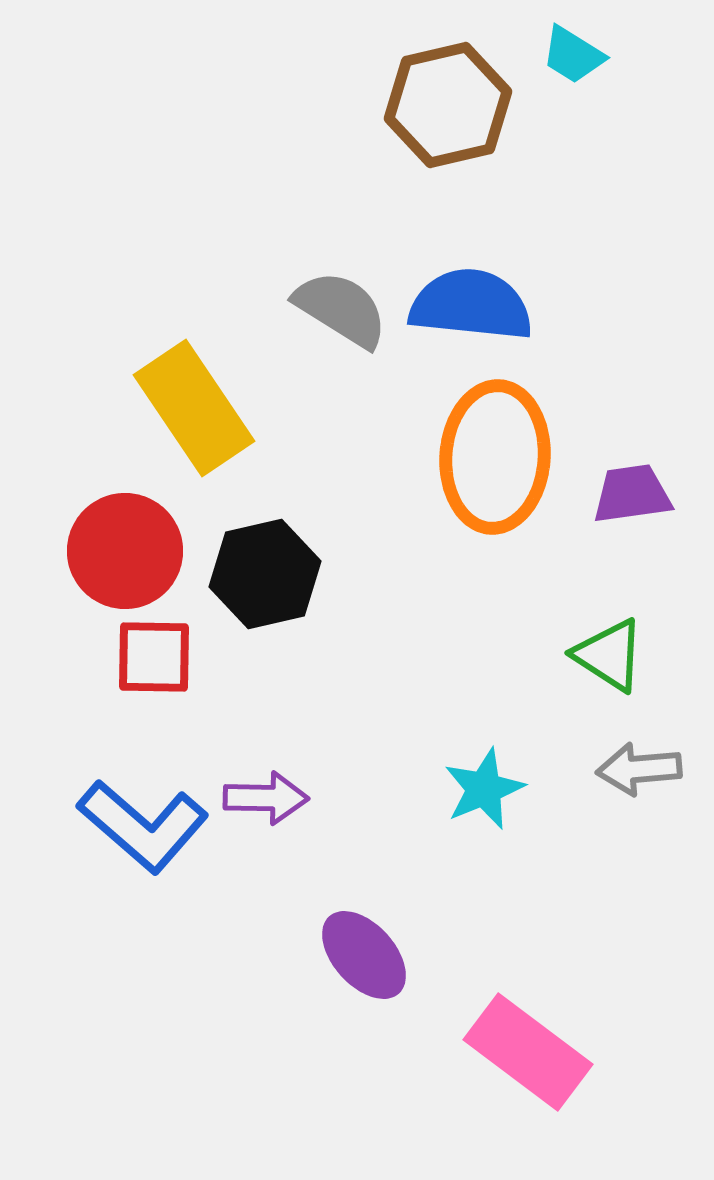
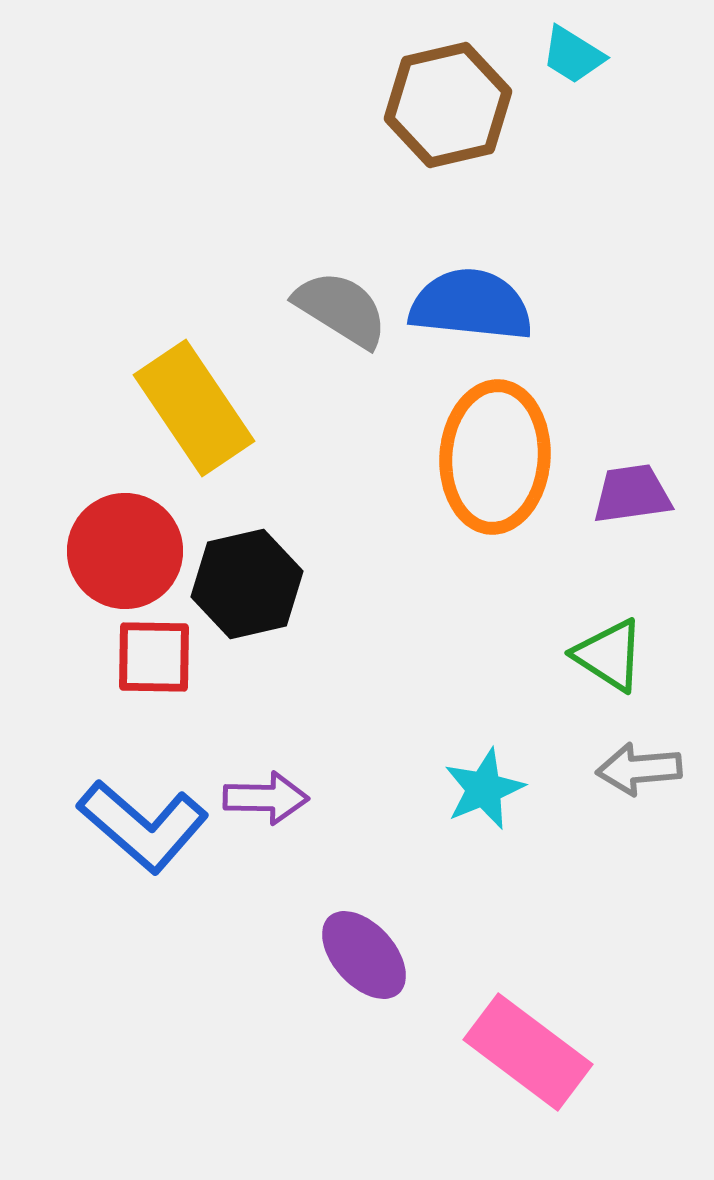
black hexagon: moved 18 px left, 10 px down
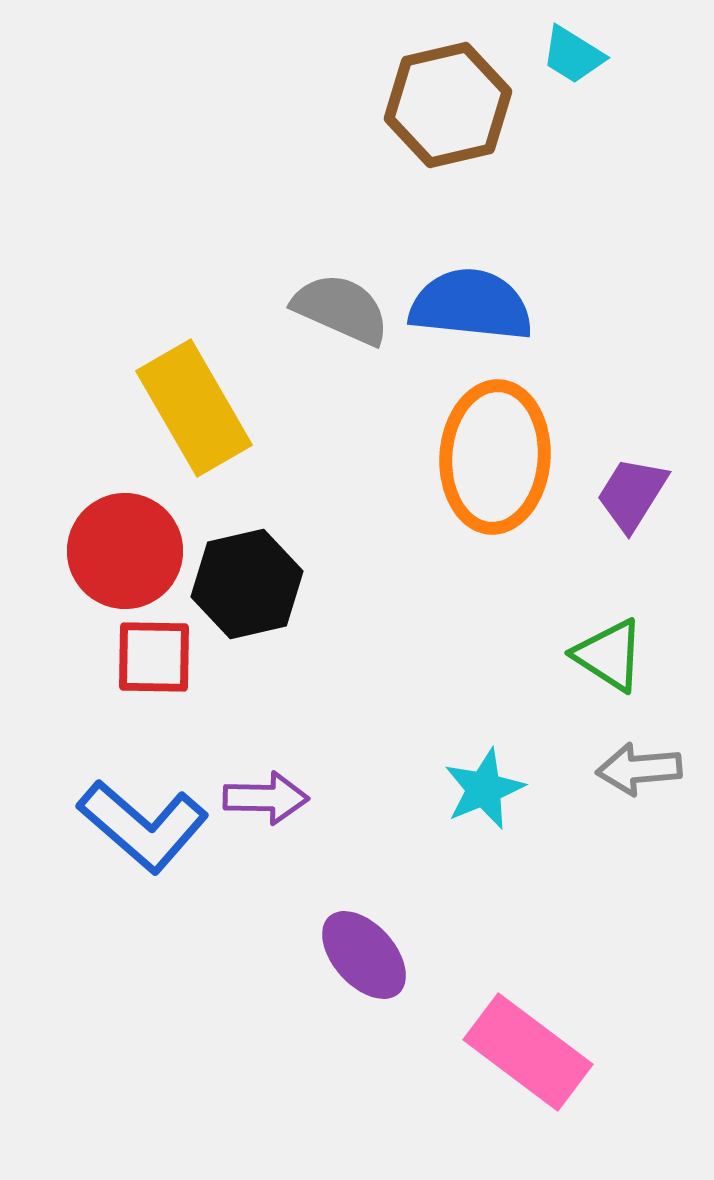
gray semicircle: rotated 8 degrees counterclockwise
yellow rectangle: rotated 4 degrees clockwise
purple trapezoid: rotated 50 degrees counterclockwise
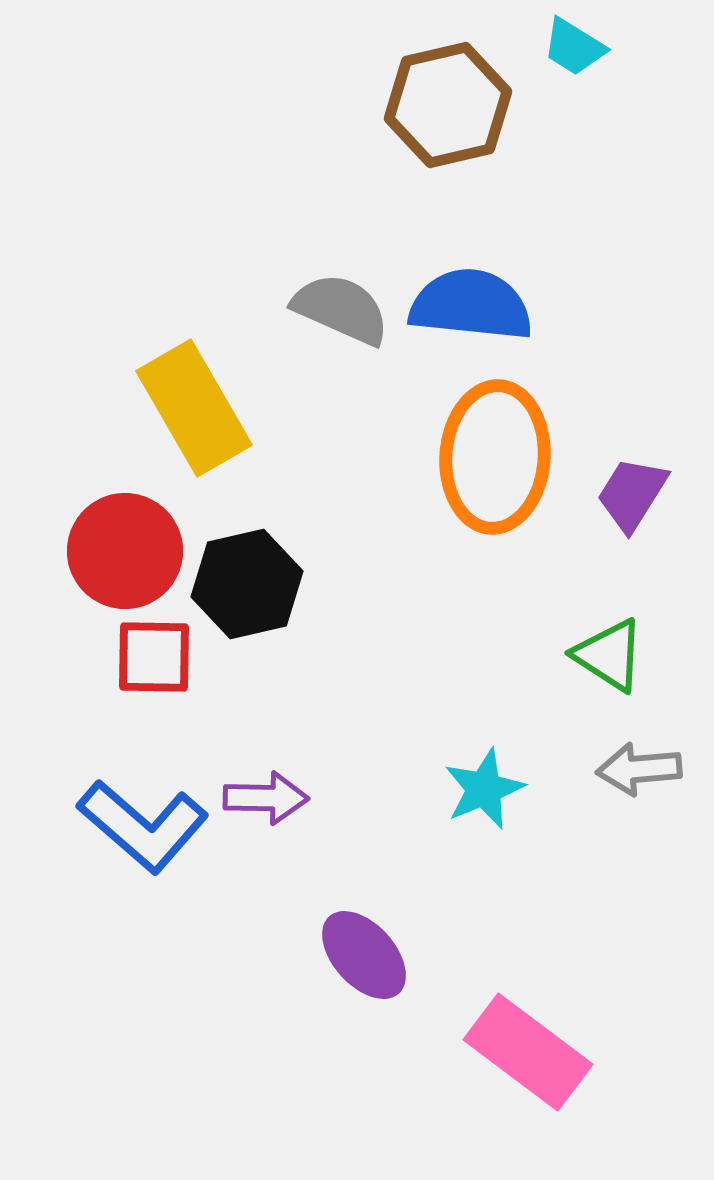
cyan trapezoid: moved 1 px right, 8 px up
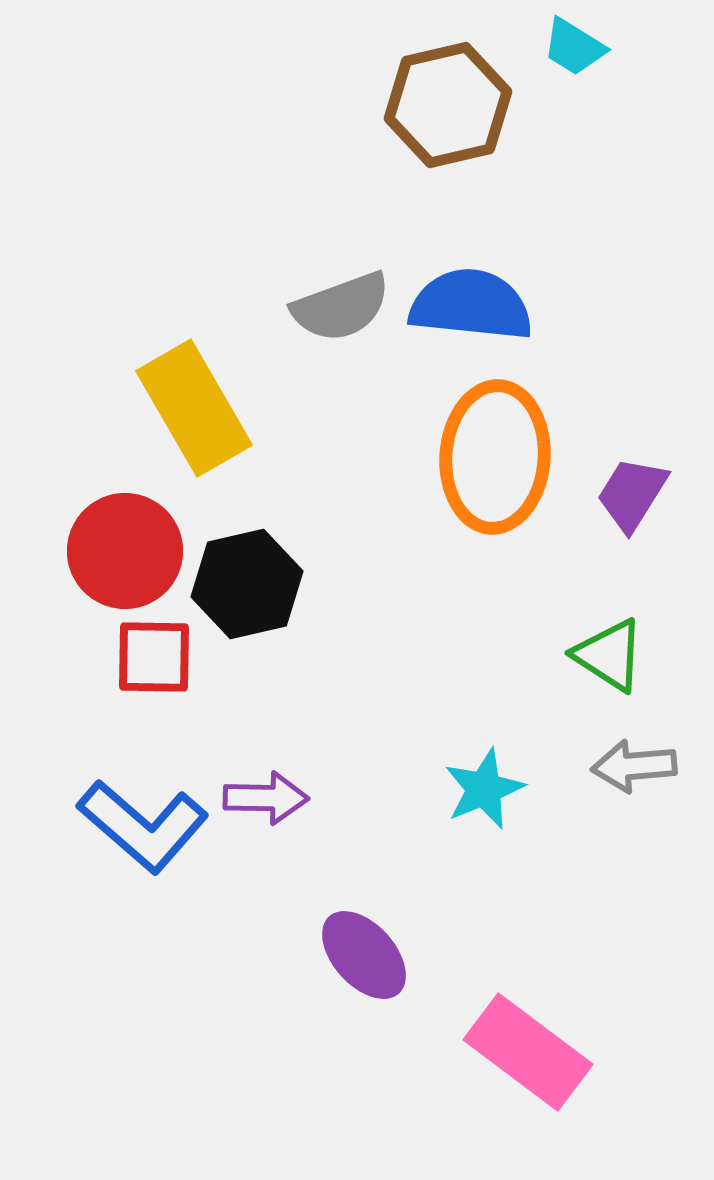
gray semicircle: moved 2 px up; rotated 136 degrees clockwise
gray arrow: moved 5 px left, 3 px up
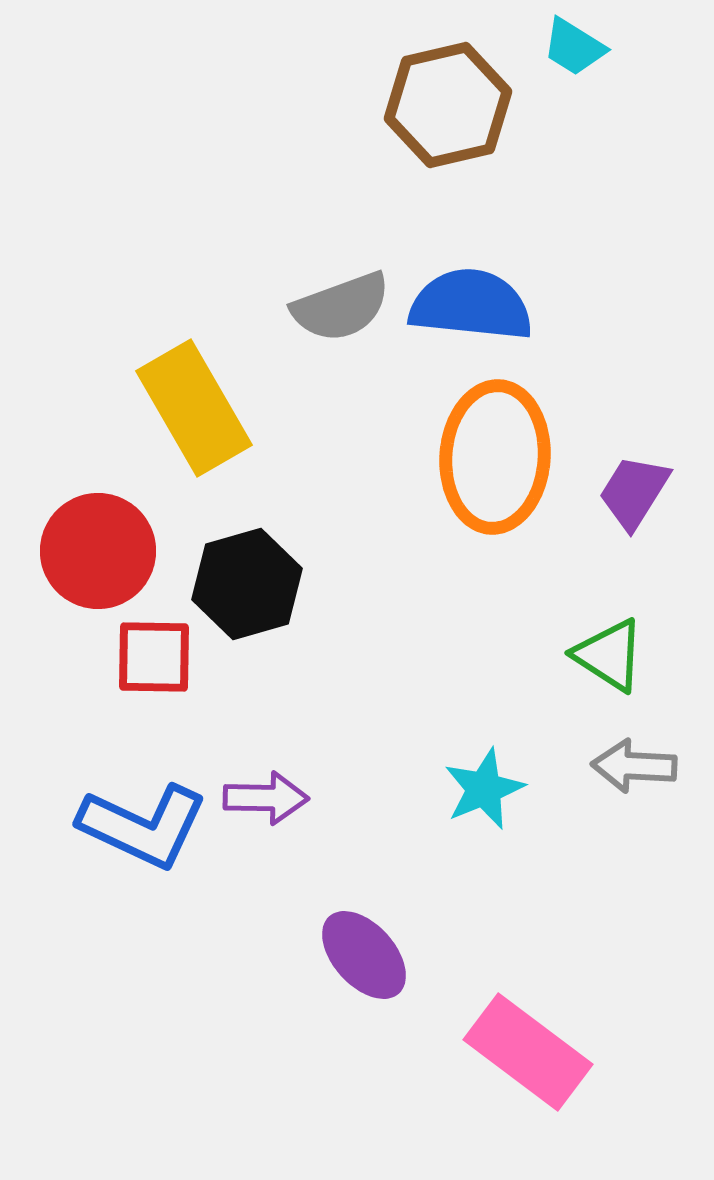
purple trapezoid: moved 2 px right, 2 px up
red circle: moved 27 px left
black hexagon: rotated 3 degrees counterclockwise
gray arrow: rotated 8 degrees clockwise
blue L-shape: rotated 16 degrees counterclockwise
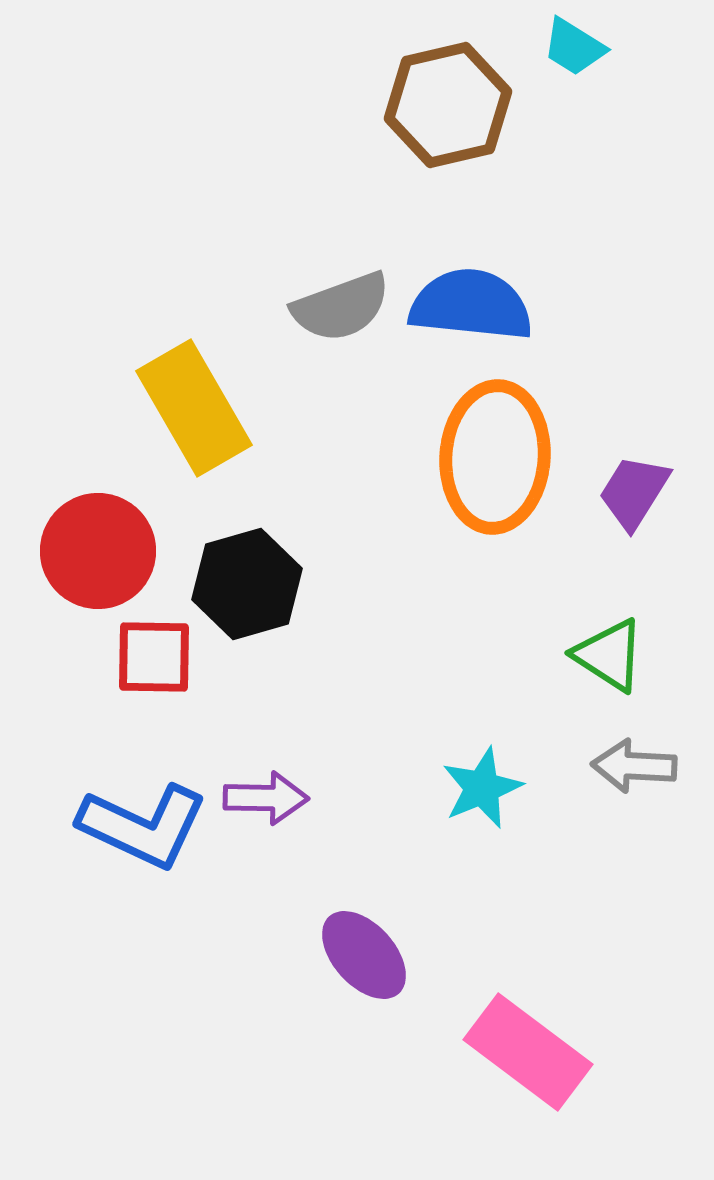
cyan star: moved 2 px left, 1 px up
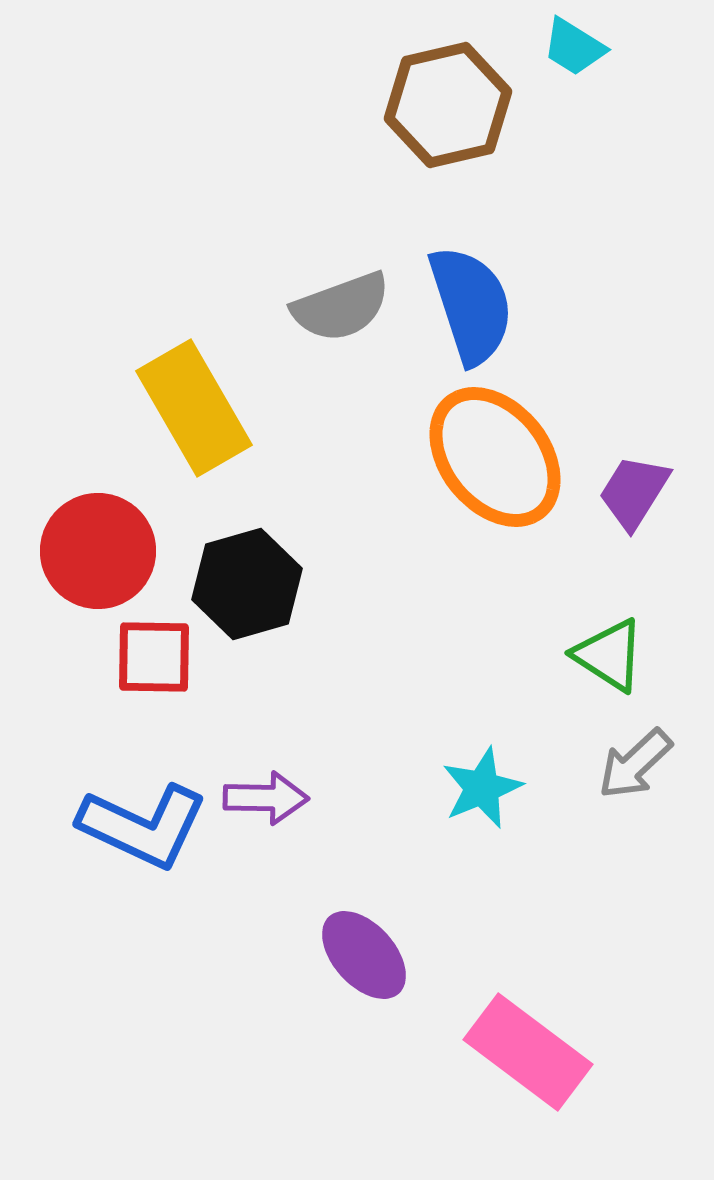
blue semicircle: rotated 66 degrees clockwise
orange ellipse: rotated 43 degrees counterclockwise
gray arrow: moved 1 px right, 2 px up; rotated 46 degrees counterclockwise
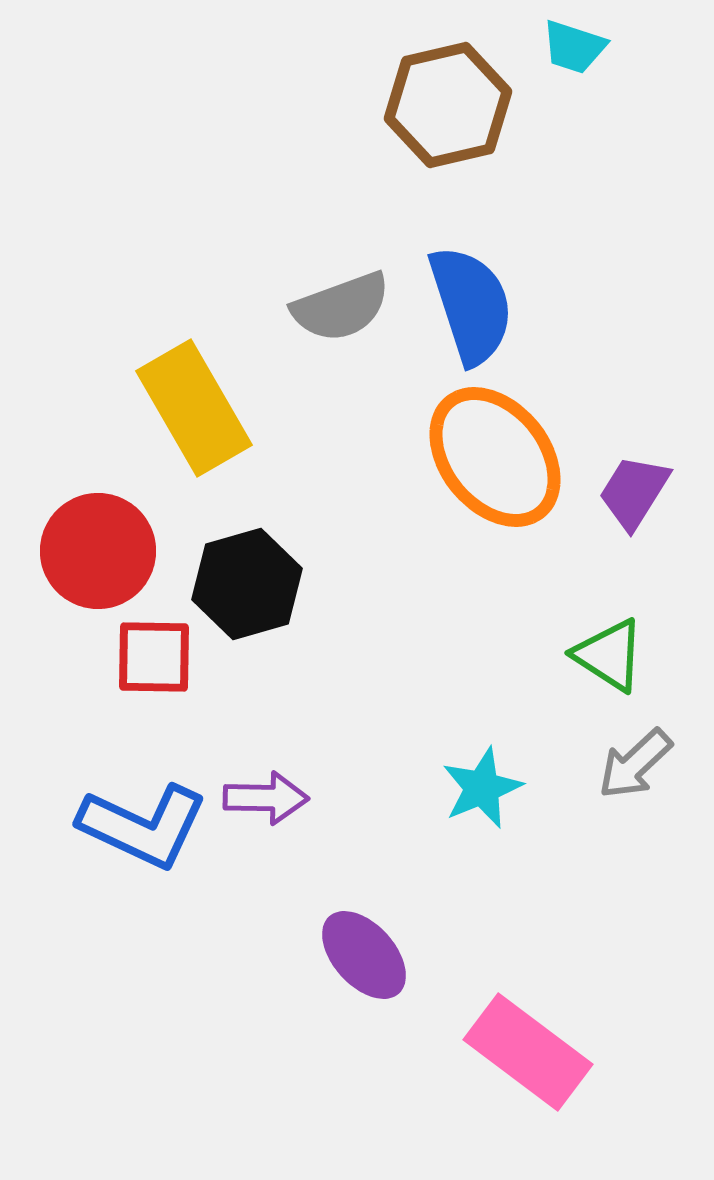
cyan trapezoid: rotated 14 degrees counterclockwise
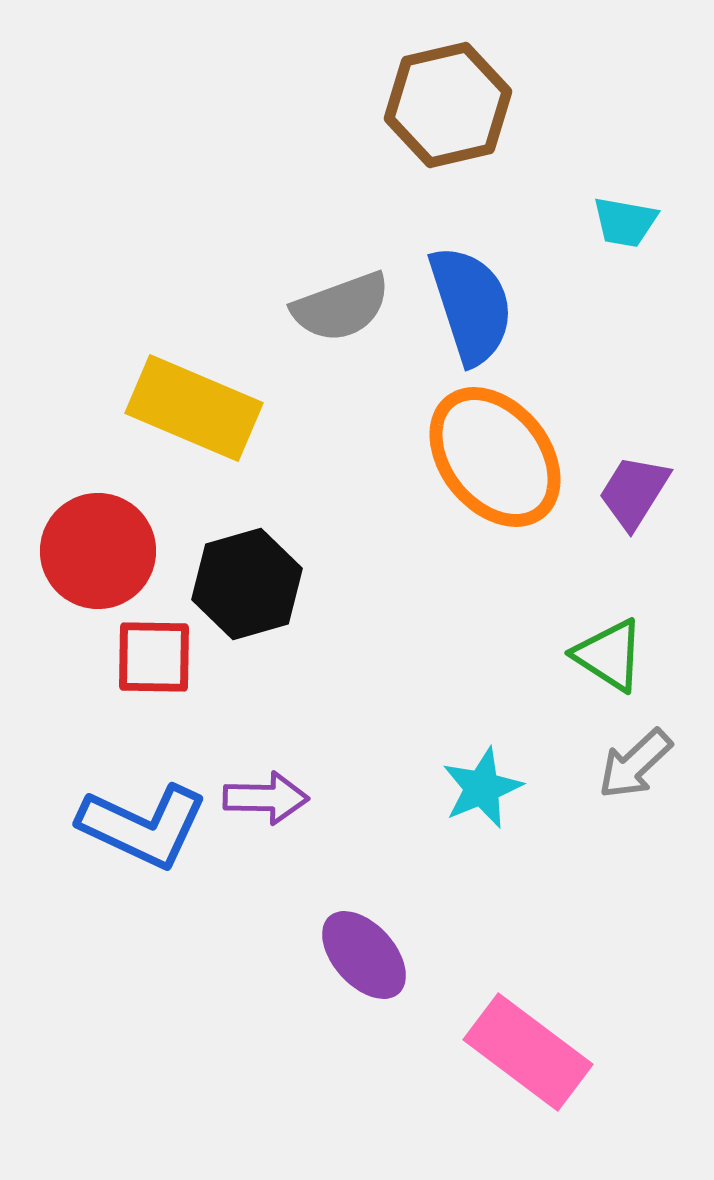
cyan trapezoid: moved 51 px right, 175 px down; rotated 8 degrees counterclockwise
yellow rectangle: rotated 37 degrees counterclockwise
